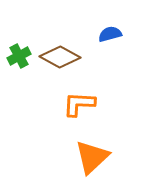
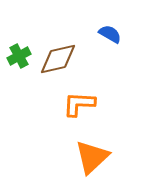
blue semicircle: rotated 45 degrees clockwise
brown diamond: moved 2 px left, 2 px down; rotated 42 degrees counterclockwise
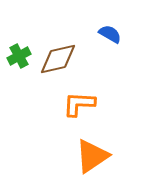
orange triangle: moved 1 px up; rotated 9 degrees clockwise
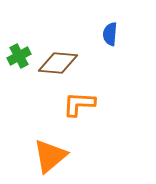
blue semicircle: rotated 115 degrees counterclockwise
brown diamond: moved 4 px down; rotated 18 degrees clockwise
orange triangle: moved 42 px left; rotated 6 degrees counterclockwise
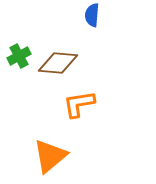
blue semicircle: moved 18 px left, 19 px up
orange L-shape: rotated 12 degrees counterclockwise
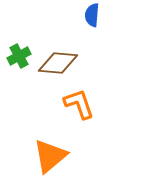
orange L-shape: rotated 80 degrees clockwise
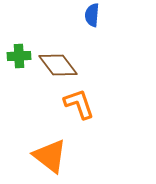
green cross: rotated 25 degrees clockwise
brown diamond: moved 2 px down; rotated 48 degrees clockwise
orange triangle: rotated 42 degrees counterclockwise
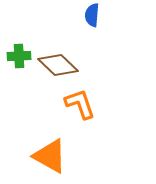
brown diamond: rotated 9 degrees counterclockwise
orange L-shape: moved 1 px right
orange triangle: rotated 9 degrees counterclockwise
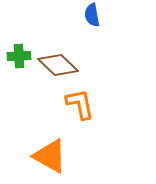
blue semicircle: rotated 15 degrees counterclockwise
orange L-shape: rotated 8 degrees clockwise
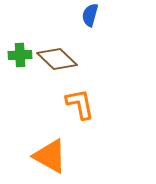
blue semicircle: moved 2 px left; rotated 25 degrees clockwise
green cross: moved 1 px right, 1 px up
brown diamond: moved 1 px left, 6 px up
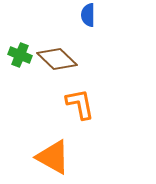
blue semicircle: moved 2 px left; rotated 15 degrees counterclockwise
green cross: rotated 25 degrees clockwise
orange triangle: moved 3 px right, 1 px down
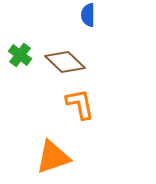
green cross: rotated 15 degrees clockwise
brown diamond: moved 8 px right, 3 px down
orange triangle: rotated 48 degrees counterclockwise
